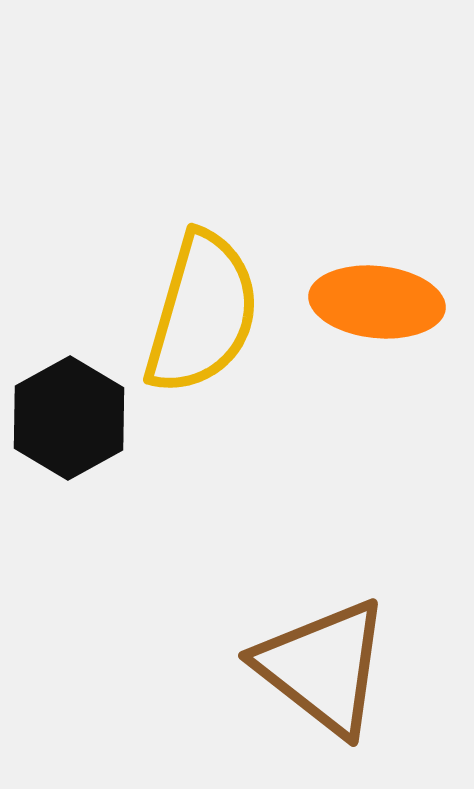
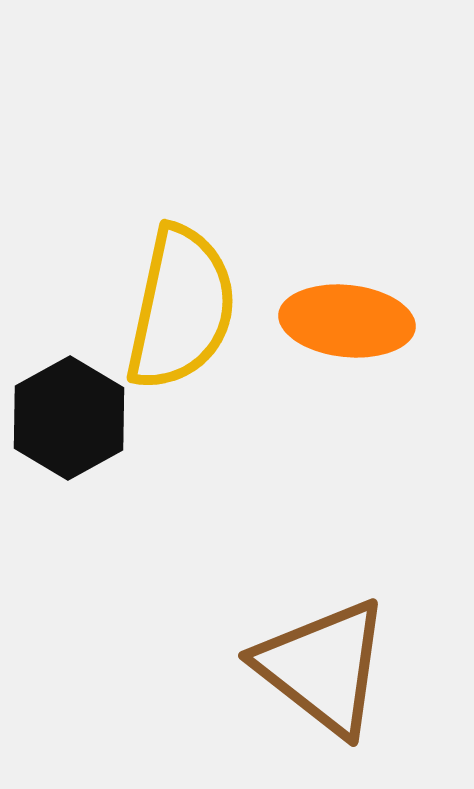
orange ellipse: moved 30 px left, 19 px down
yellow semicircle: moved 21 px left, 5 px up; rotated 4 degrees counterclockwise
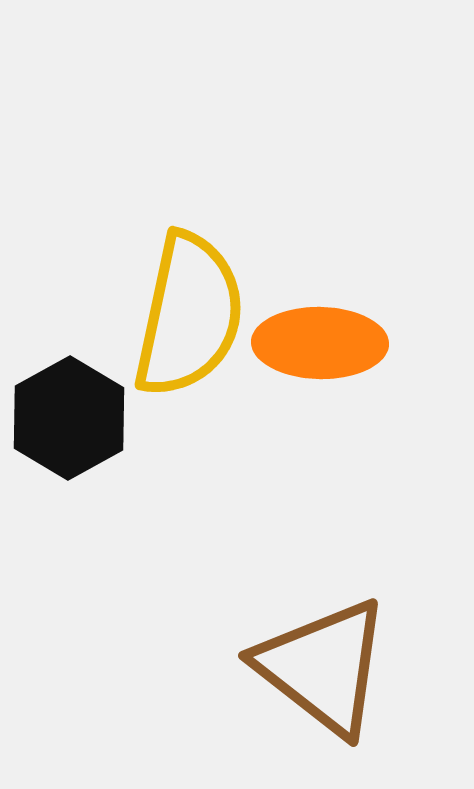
yellow semicircle: moved 8 px right, 7 px down
orange ellipse: moved 27 px left, 22 px down; rotated 5 degrees counterclockwise
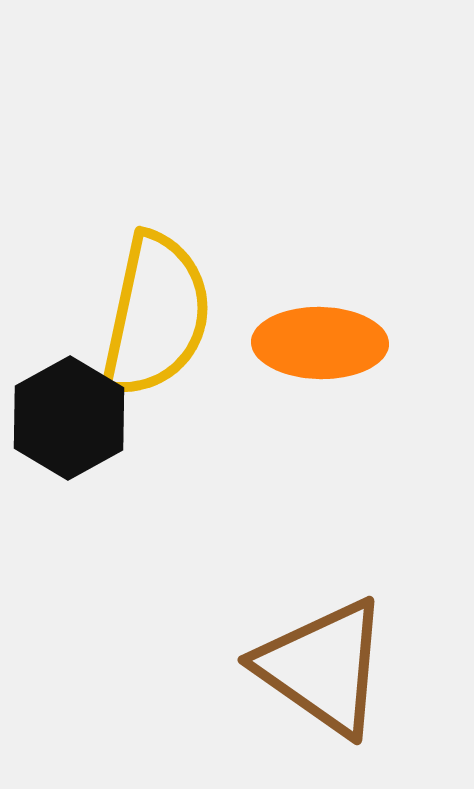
yellow semicircle: moved 33 px left
brown triangle: rotated 3 degrees counterclockwise
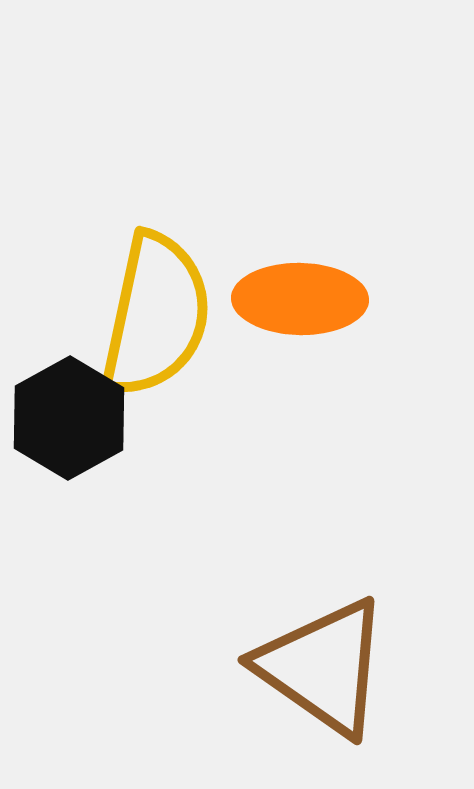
orange ellipse: moved 20 px left, 44 px up
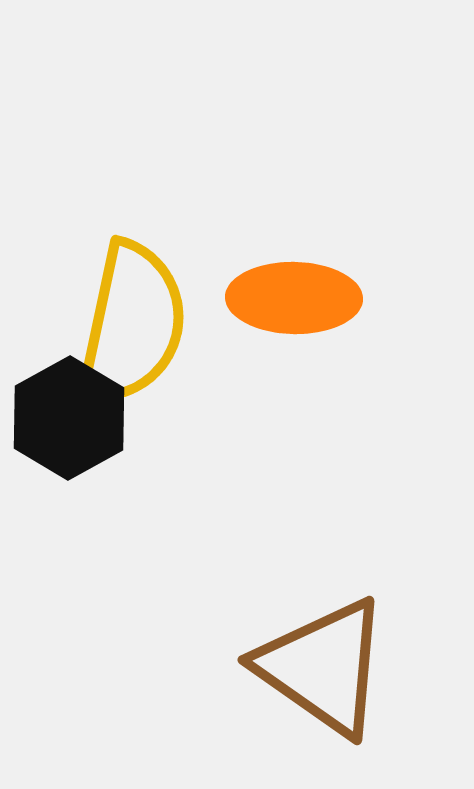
orange ellipse: moved 6 px left, 1 px up
yellow semicircle: moved 24 px left, 9 px down
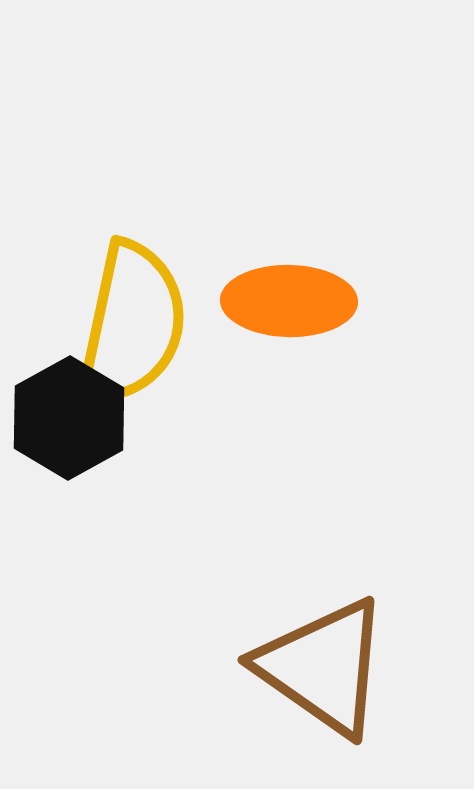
orange ellipse: moved 5 px left, 3 px down
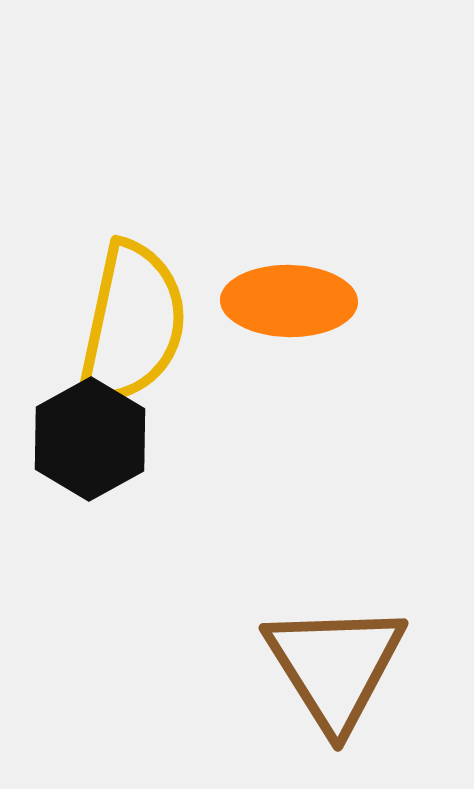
black hexagon: moved 21 px right, 21 px down
brown triangle: moved 12 px right, 1 px up; rotated 23 degrees clockwise
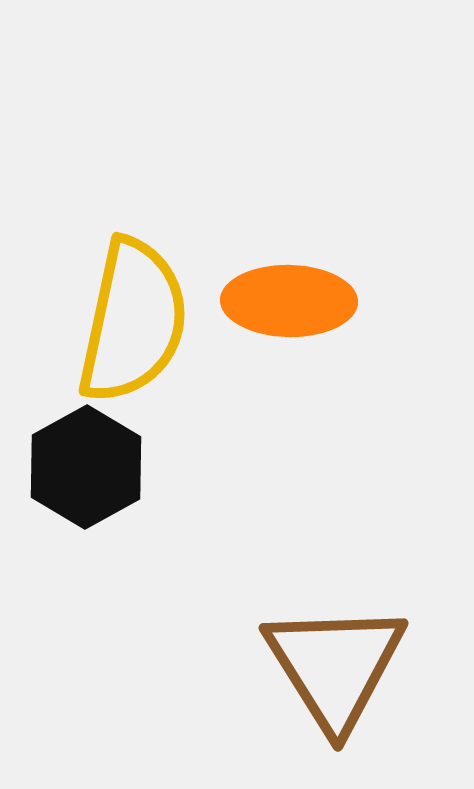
yellow semicircle: moved 1 px right, 3 px up
black hexagon: moved 4 px left, 28 px down
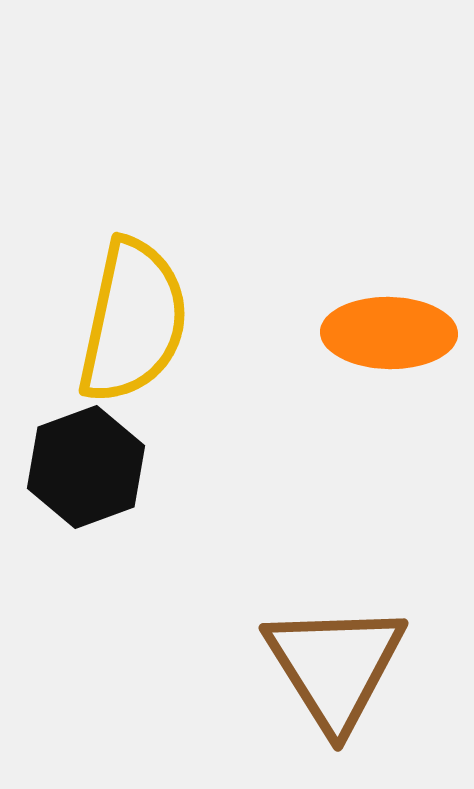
orange ellipse: moved 100 px right, 32 px down
black hexagon: rotated 9 degrees clockwise
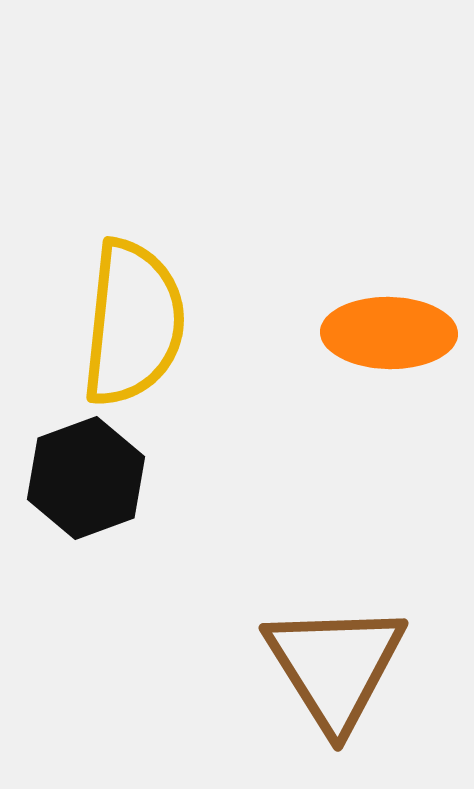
yellow semicircle: moved 2 px down; rotated 6 degrees counterclockwise
black hexagon: moved 11 px down
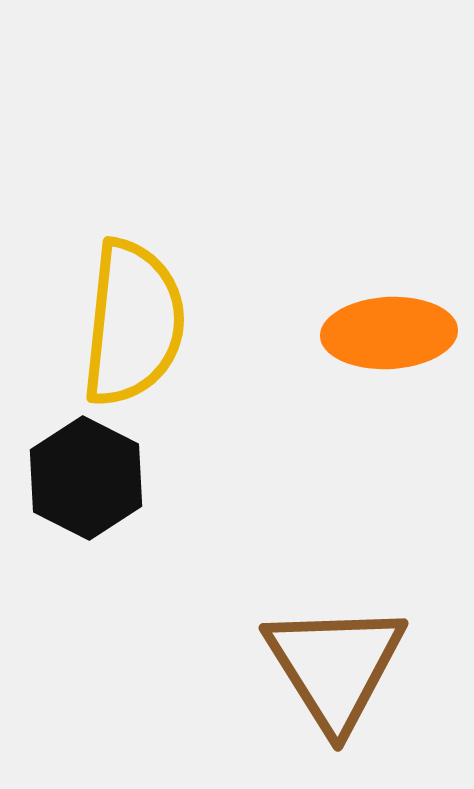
orange ellipse: rotated 4 degrees counterclockwise
black hexagon: rotated 13 degrees counterclockwise
